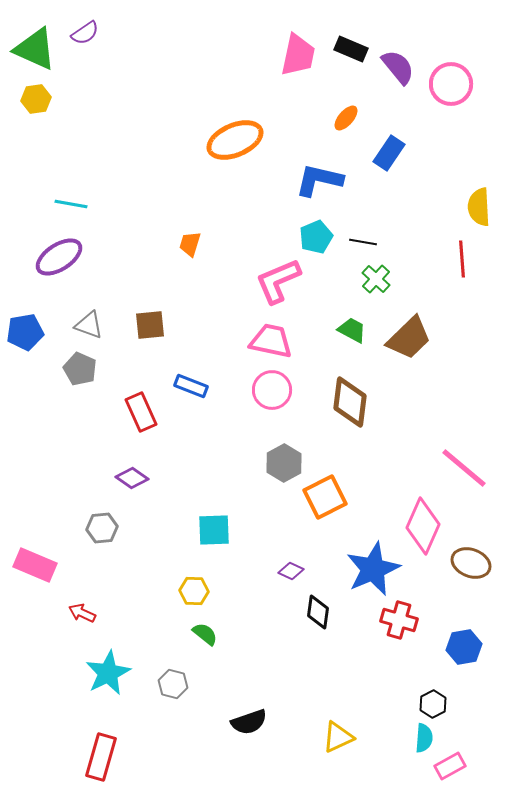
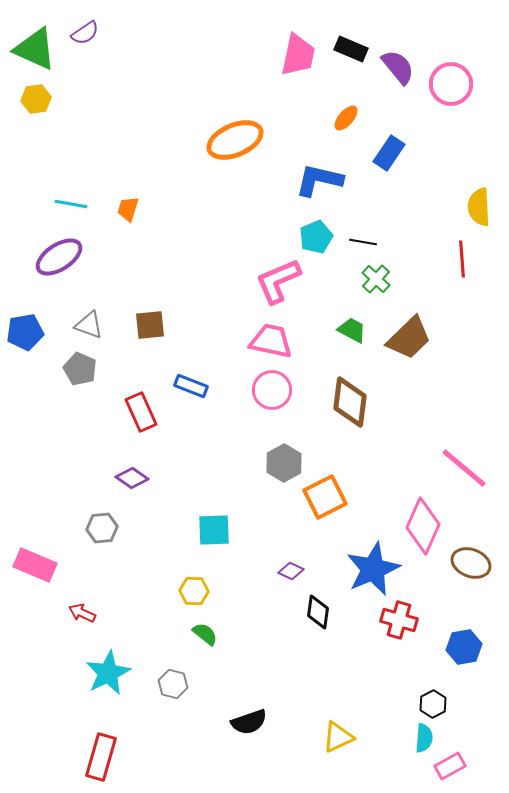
orange trapezoid at (190, 244): moved 62 px left, 35 px up
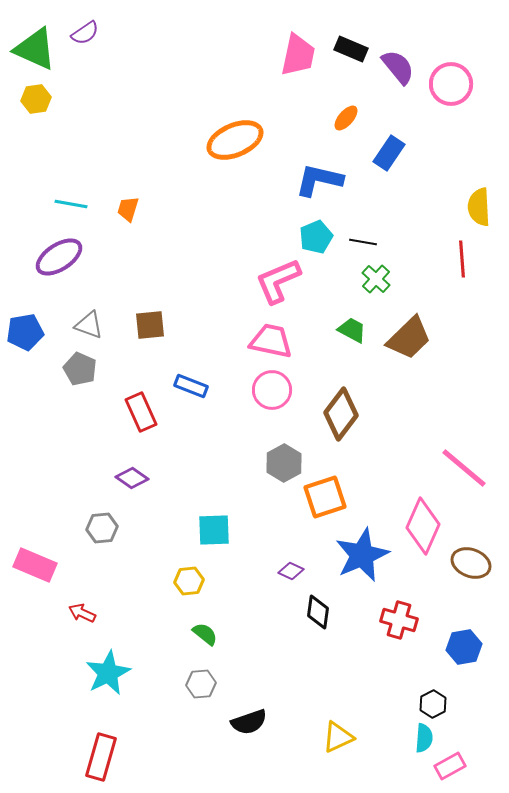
brown diamond at (350, 402): moved 9 px left, 12 px down; rotated 30 degrees clockwise
orange square at (325, 497): rotated 9 degrees clockwise
blue star at (373, 569): moved 11 px left, 14 px up
yellow hexagon at (194, 591): moved 5 px left, 10 px up; rotated 8 degrees counterclockwise
gray hexagon at (173, 684): moved 28 px right; rotated 20 degrees counterclockwise
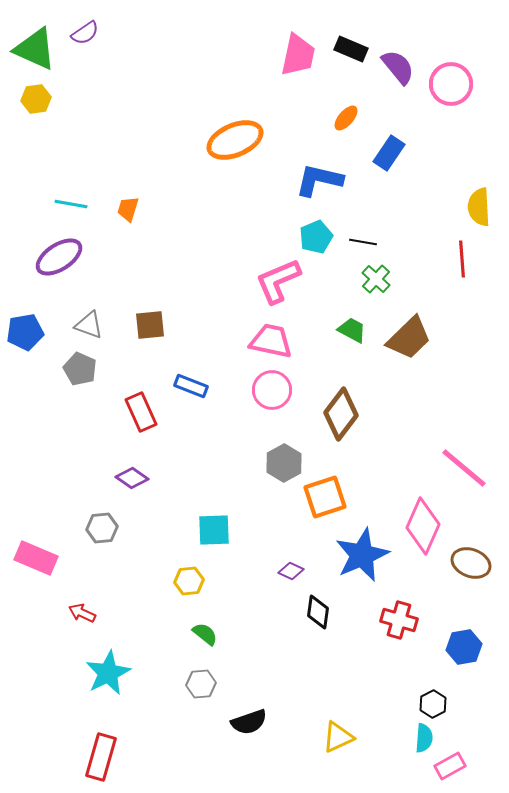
pink rectangle at (35, 565): moved 1 px right, 7 px up
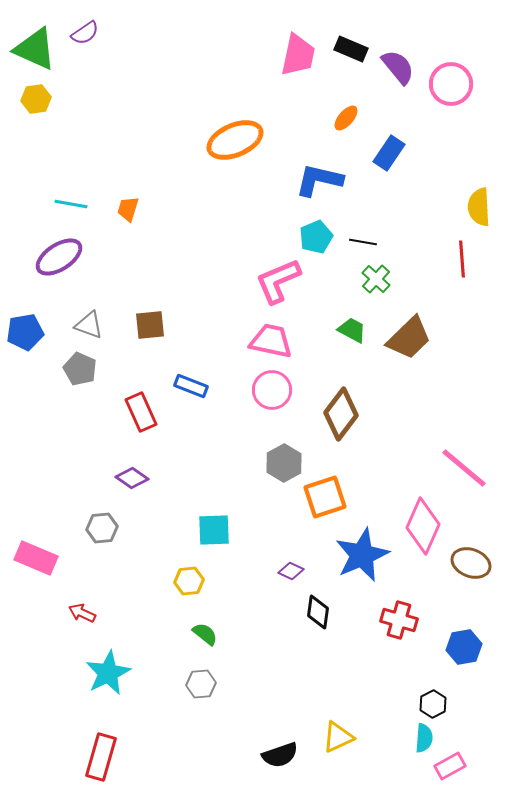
black semicircle at (249, 722): moved 31 px right, 33 px down
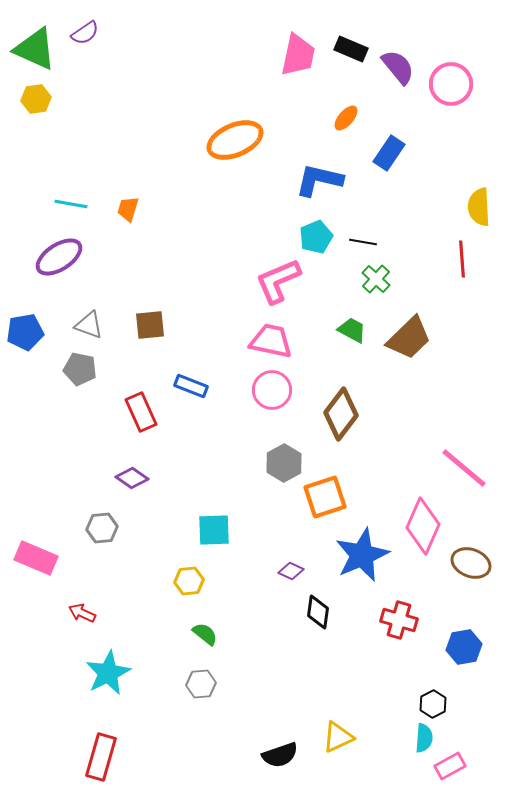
gray pentagon at (80, 369): rotated 12 degrees counterclockwise
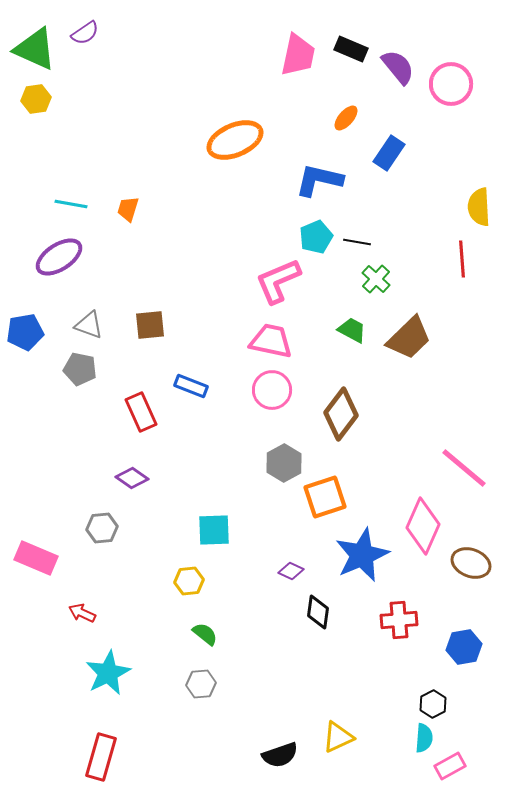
black line at (363, 242): moved 6 px left
red cross at (399, 620): rotated 21 degrees counterclockwise
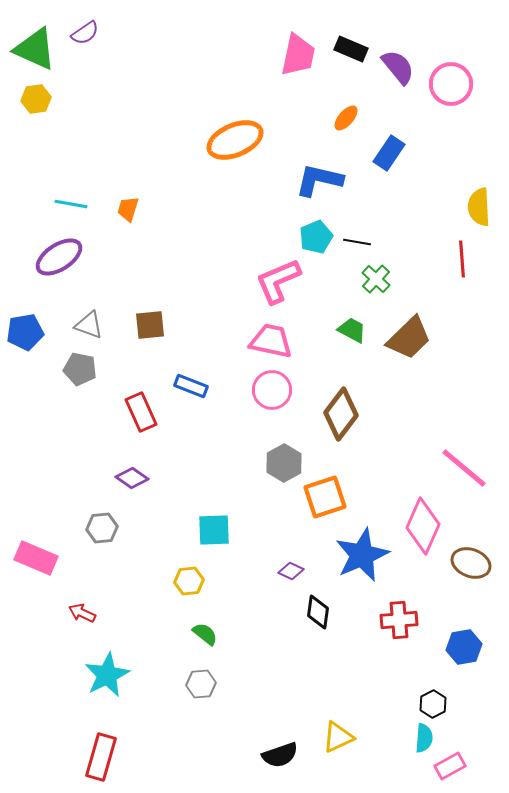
cyan star at (108, 673): moved 1 px left, 2 px down
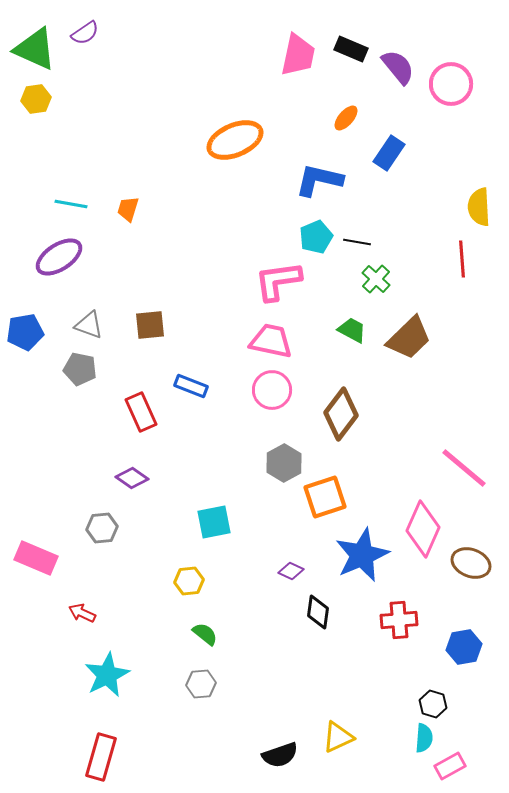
pink L-shape at (278, 281): rotated 15 degrees clockwise
pink diamond at (423, 526): moved 3 px down
cyan square at (214, 530): moved 8 px up; rotated 9 degrees counterclockwise
black hexagon at (433, 704): rotated 16 degrees counterclockwise
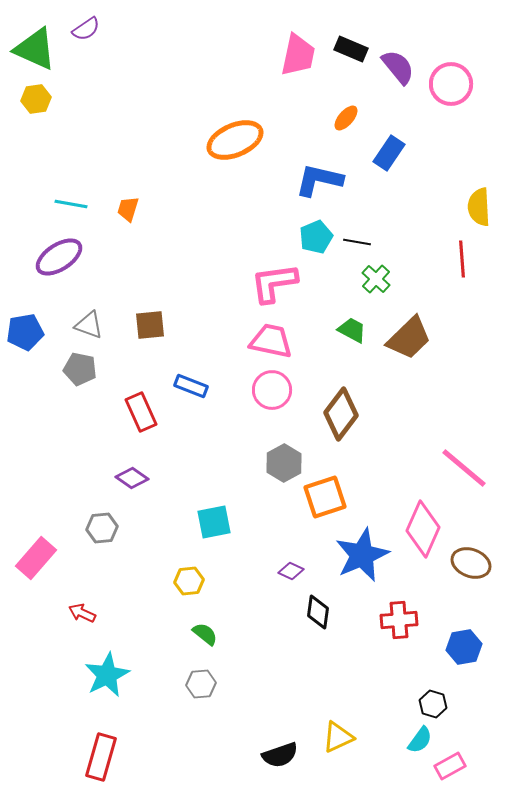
purple semicircle at (85, 33): moved 1 px right, 4 px up
pink L-shape at (278, 281): moved 4 px left, 2 px down
pink rectangle at (36, 558): rotated 72 degrees counterclockwise
cyan semicircle at (424, 738): moved 4 px left, 2 px down; rotated 32 degrees clockwise
